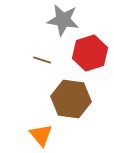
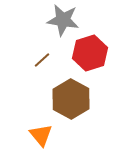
brown line: rotated 60 degrees counterclockwise
brown hexagon: rotated 21 degrees clockwise
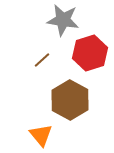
brown hexagon: moved 1 px left, 1 px down
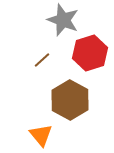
gray star: rotated 12 degrees clockwise
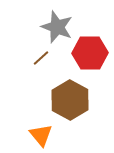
gray star: moved 6 px left, 7 px down
red hexagon: rotated 16 degrees clockwise
brown line: moved 1 px left, 2 px up
